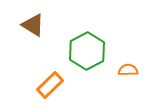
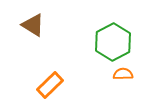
green hexagon: moved 26 px right, 9 px up
orange semicircle: moved 5 px left, 4 px down
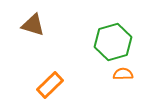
brown triangle: rotated 15 degrees counterclockwise
green hexagon: rotated 12 degrees clockwise
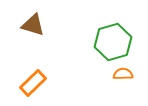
orange rectangle: moved 17 px left, 2 px up
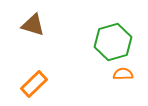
orange rectangle: moved 1 px right, 1 px down
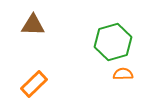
brown triangle: rotated 15 degrees counterclockwise
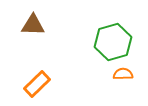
orange rectangle: moved 3 px right
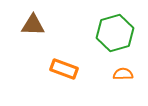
green hexagon: moved 2 px right, 9 px up
orange rectangle: moved 27 px right, 15 px up; rotated 64 degrees clockwise
